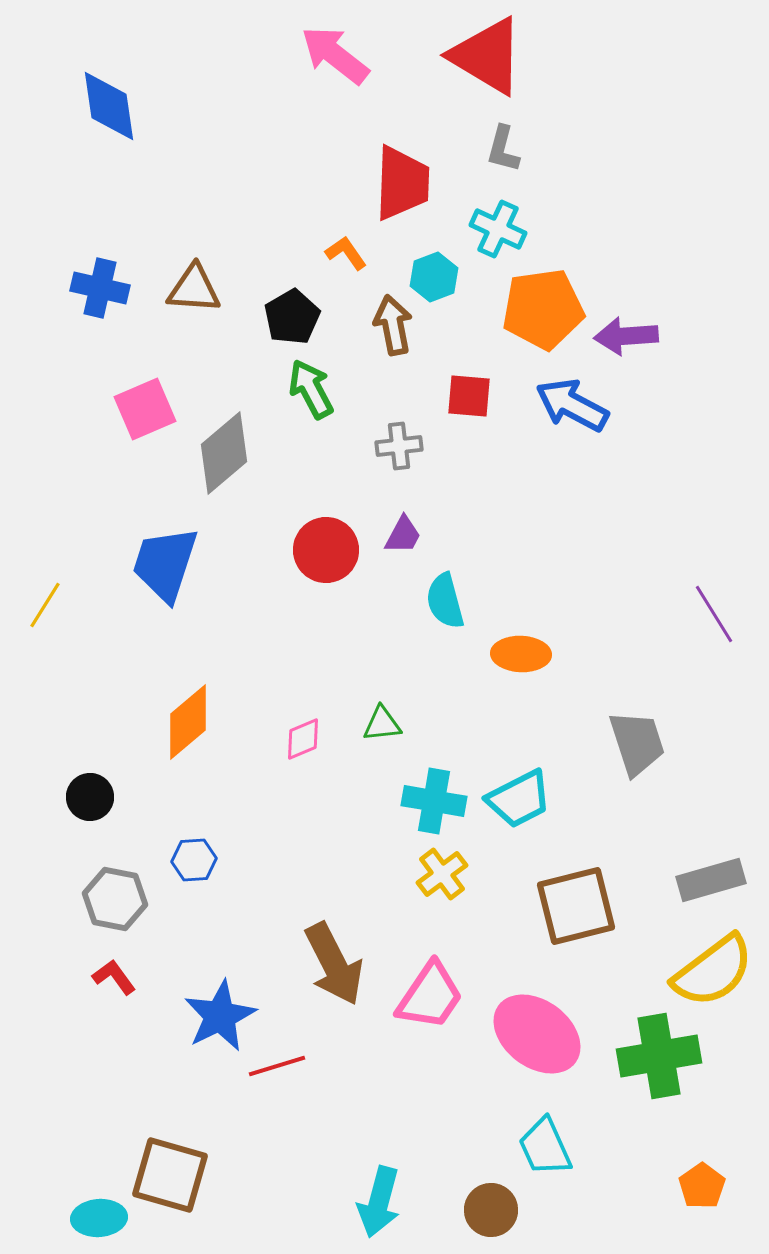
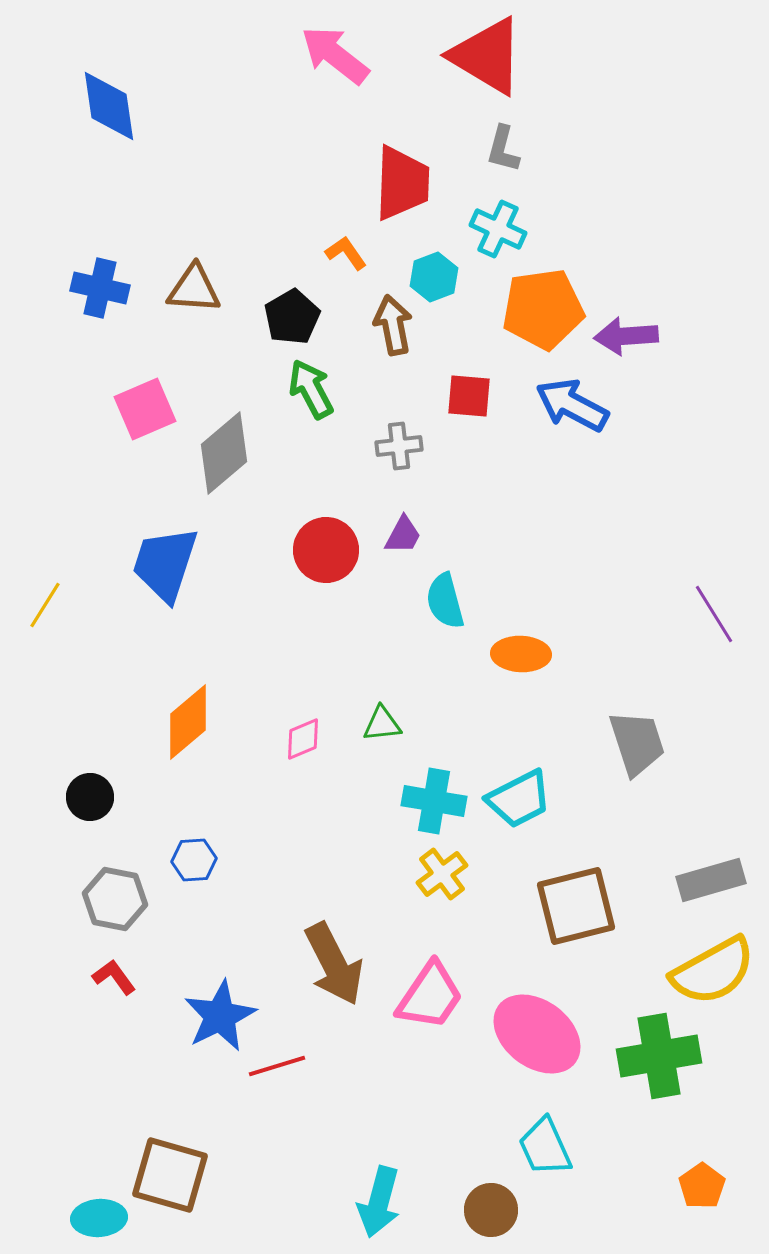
yellow semicircle at (713, 971): rotated 8 degrees clockwise
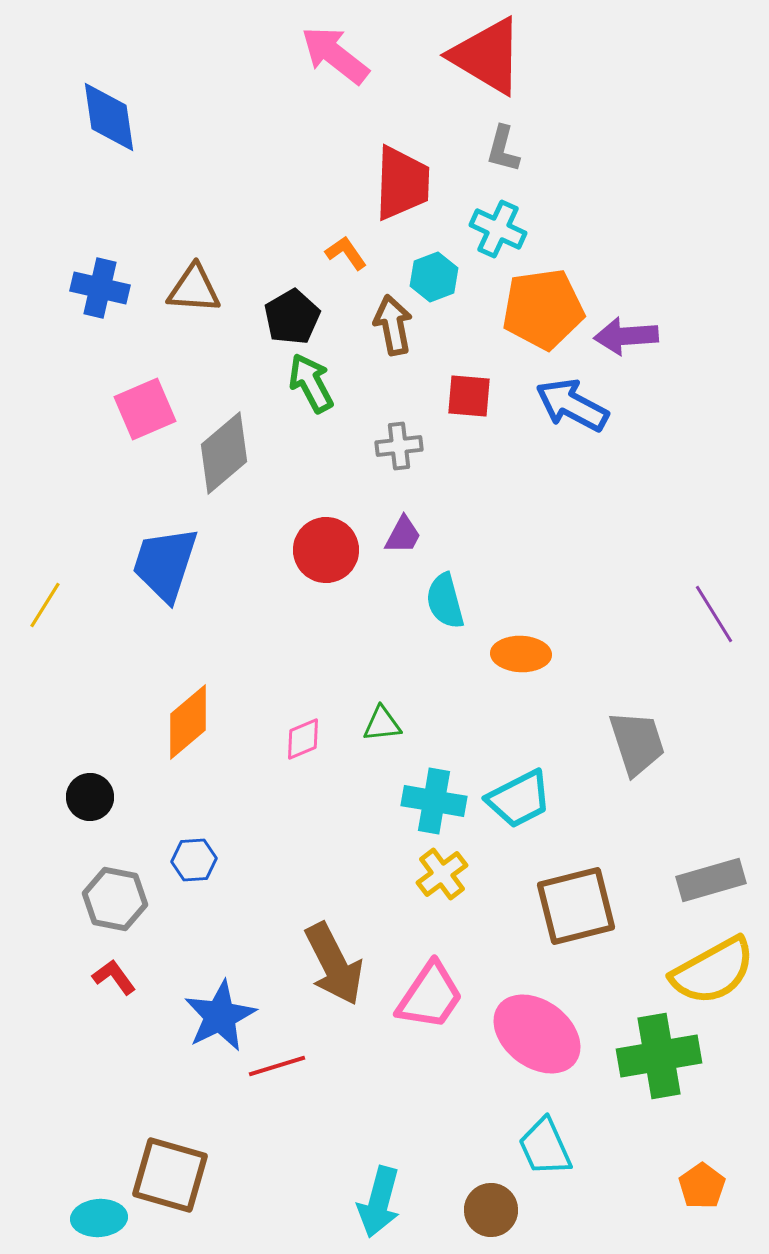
blue diamond at (109, 106): moved 11 px down
green arrow at (311, 389): moved 6 px up
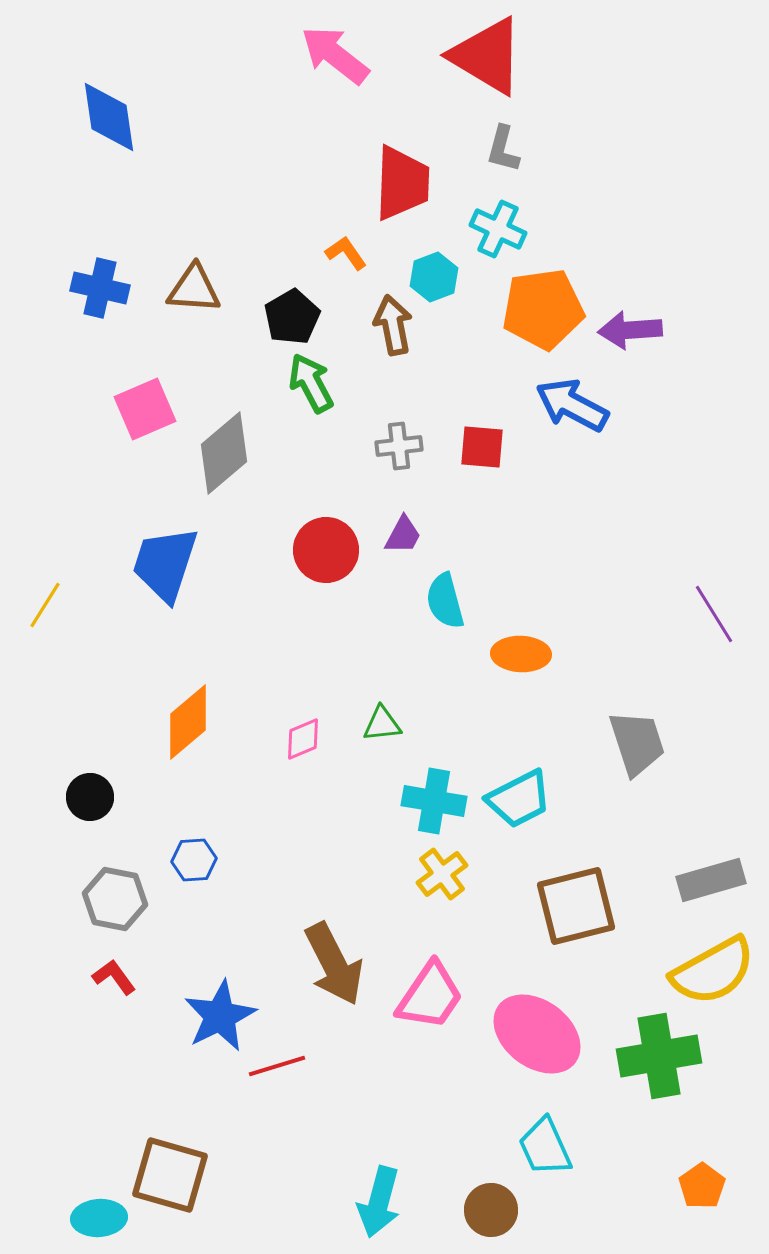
purple arrow at (626, 336): moved 4 px right, 6 px up
red square at (469, 396): moved 13 px right, 51 px down
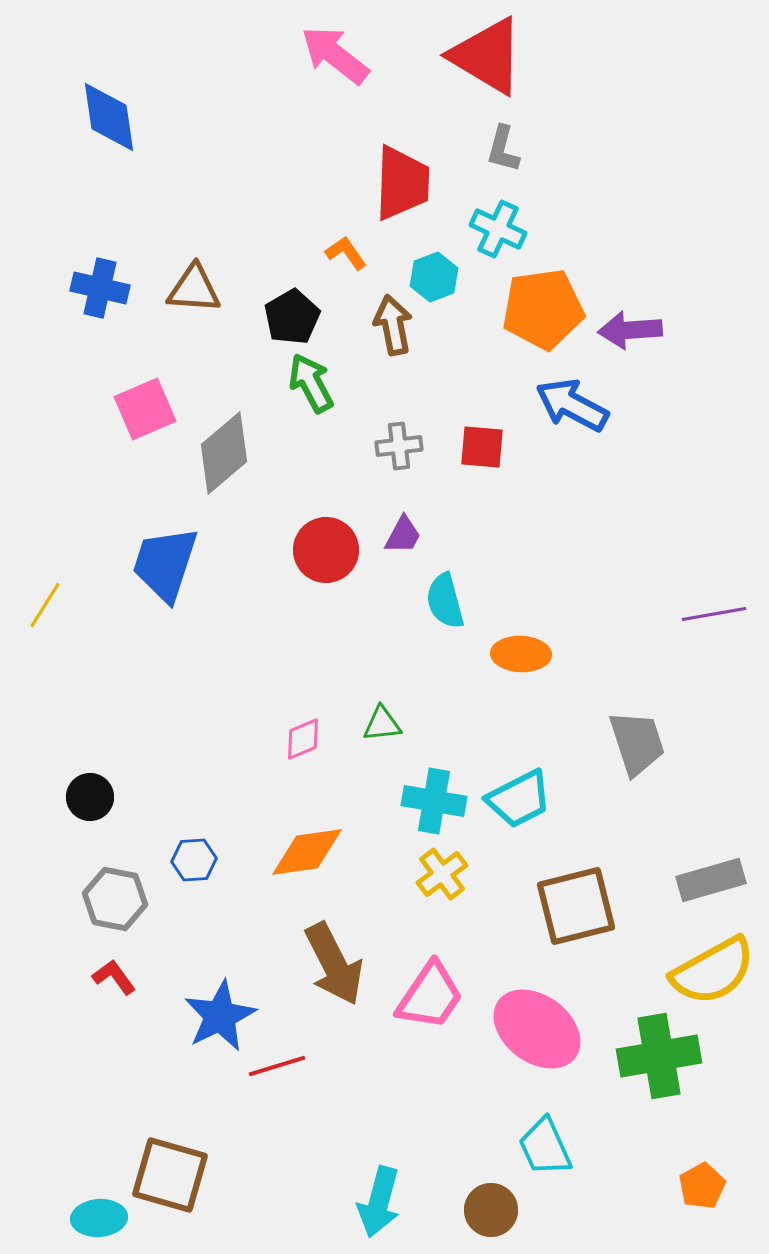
purple line at (714, 614): rotated 68 degrees counterclockwise
orange diamond at (188, 722): moved 119 px right, 130 px down; rotated 32 degrees clockwise
pink ellipse at (537, 1034): moved 5 px up
orange pentagon at (702, 1186): rotated 6 degrees clockwise
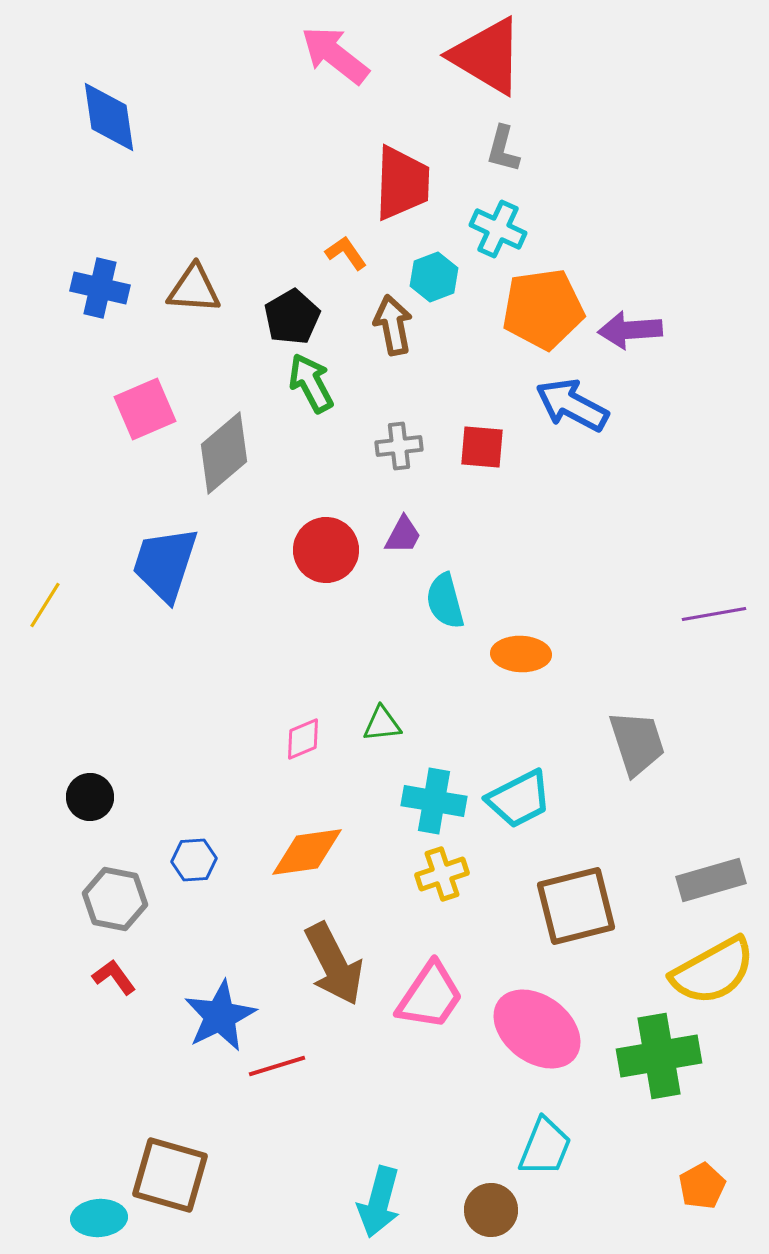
yellow cross at (442, 874): rotated 18 degrees clockwise
cyan trapezoid at (545, 1147): rotated 134 degrees counterclockwise
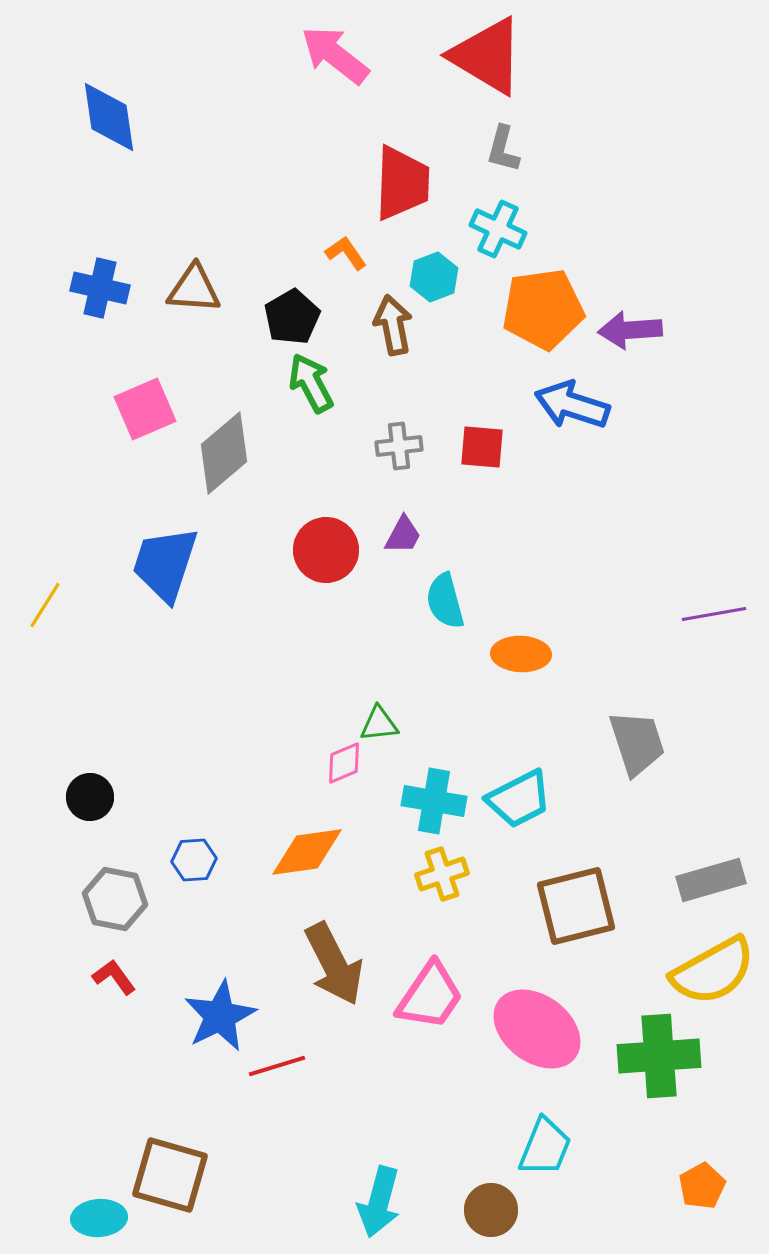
blue arrow at (572, 405): rotated 10 degrees counterclockwise
green triangle at (382, 724): moved 3 px left
pink diamond at (303, 739): moved 41 px right, 24 px down
green cross at (659, 1056): rotated 6 degrees clockwise
